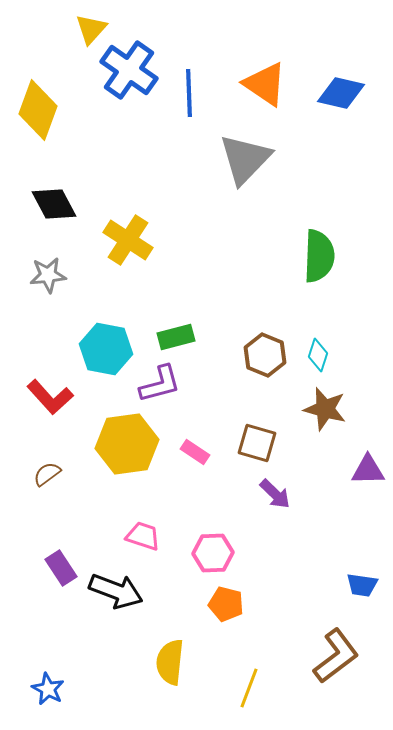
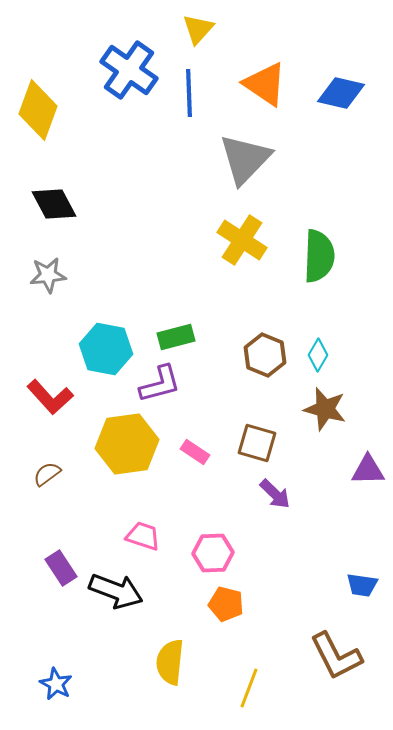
yellow triangle: moved 107 px right
yellow cross: moved 114 px right
cyan diamond: rotated 12 degrees clockwise
brown L-shape: rotated 100 degrees clockwise
blue star: moved 8 px right, 5 px up
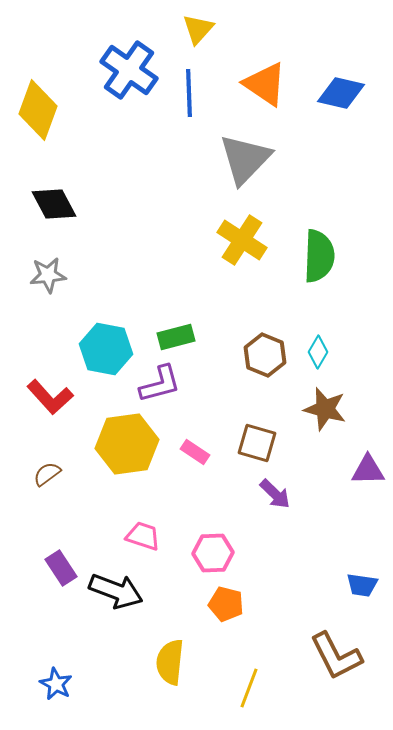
cyan diamond: moved 3 px up
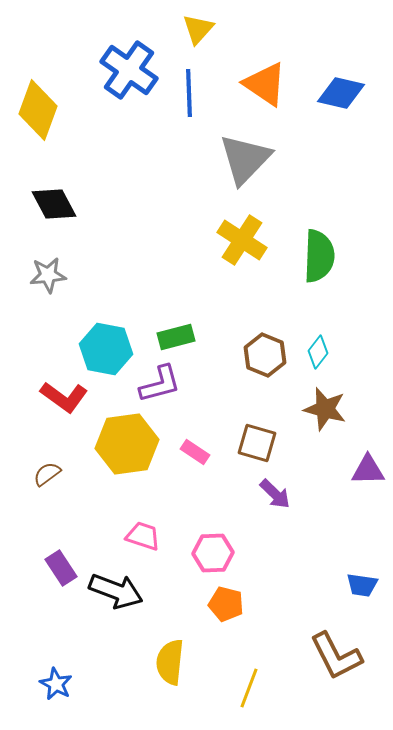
cyan diamond: rotated 8 degrees clockwise
red L-shape: moved 14 px right; rotated 12 degrees counterclockwise
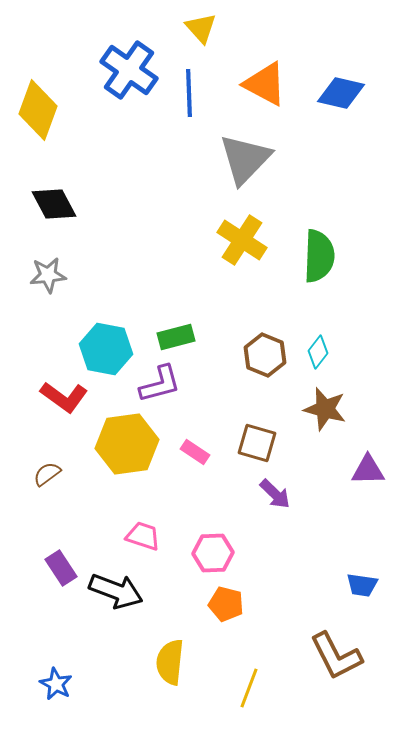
yellow triangle: moved 3 px right, 1 px up; rotated 24 degrees counterclockwise
orange triangle: rotated 6 degrees counterclockwise
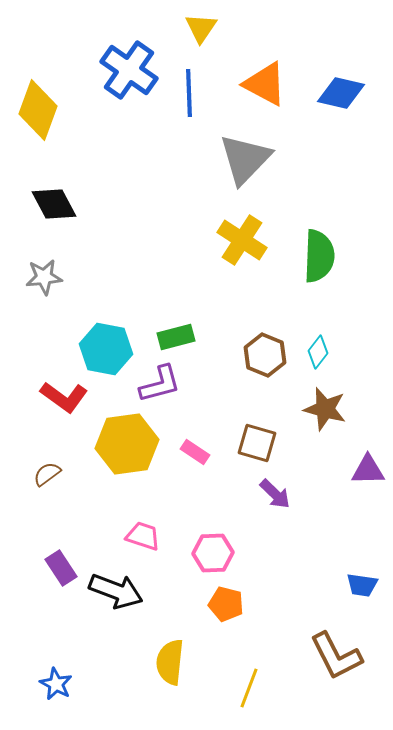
yellow triangle: rotated 16 degrees clockwise
gray star: moved 4 px left, 2 px down
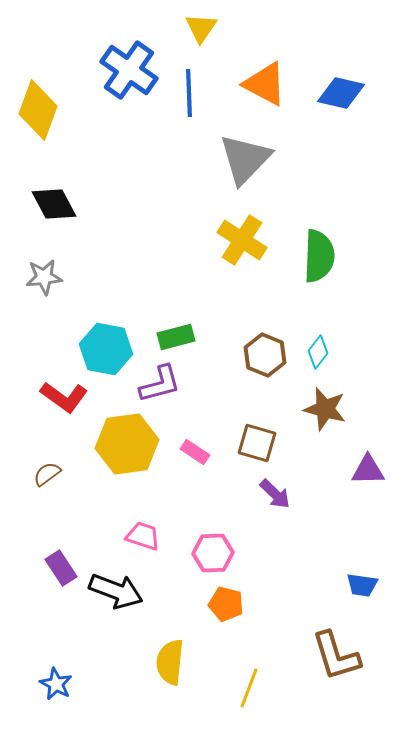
brown L-shape: rotated 10 degrees clockwise
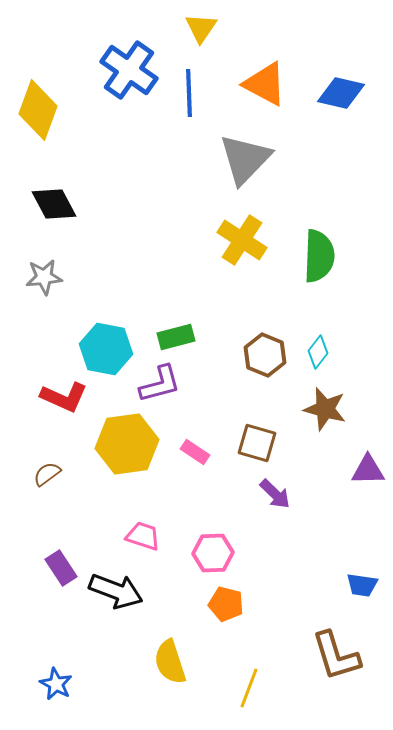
red L-shape: rotated 12 degrees counterclockwise
yellow semicircle: rotated 24 degrees counterclockwise
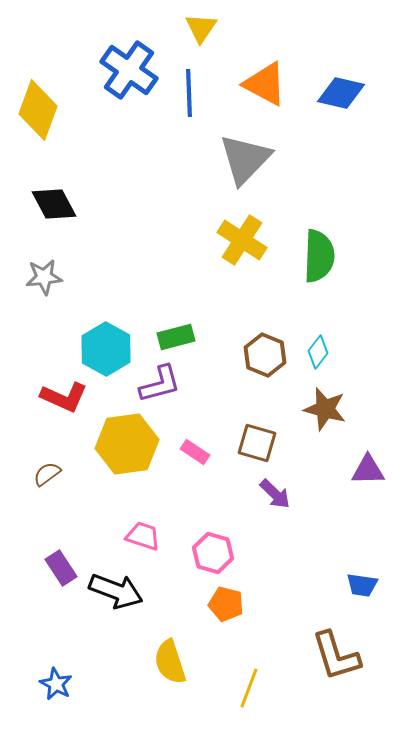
cyan hexagon: rotated 18 degrees clockwise
pink hexagon: rotated 18 degrees clockwise
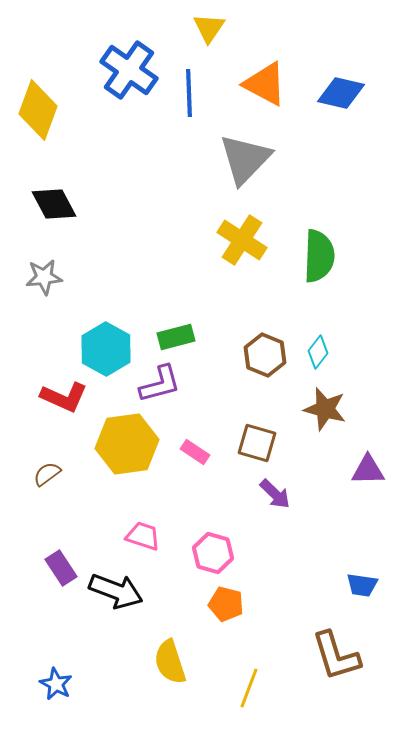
yellow triangle: moved 8 px right
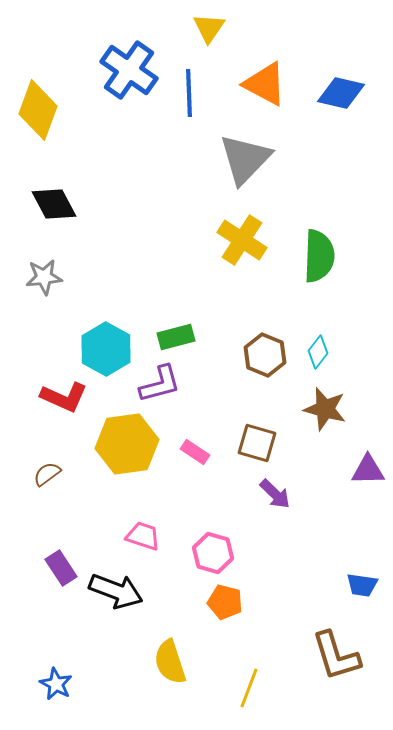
orange pentagon: moved 1 px left, 2 px up
